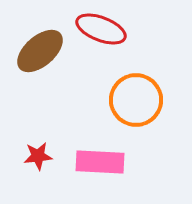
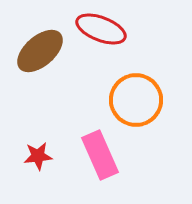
pink rectangle: moved 7 px up; rotated 63 degrees clockwise
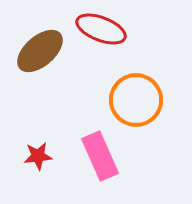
pink rectangle: moved 1 px down
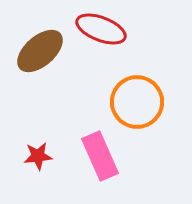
orange circle: moved 1 px right, 2 px down
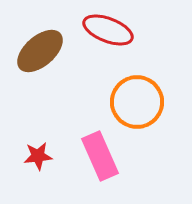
red ellipse: moved 7 px right, 1 px down
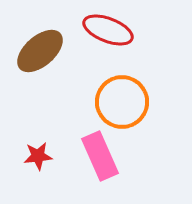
orange circle: moved 15 px left
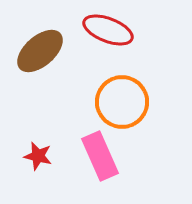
red star: rotated 20 degrees clockwise
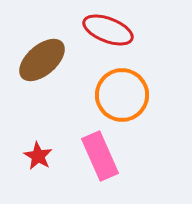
brown ellipse: moved 2 px right, 9 px down
orange circle: moved 7 px up
red star: rotated 16 degrees clockwise
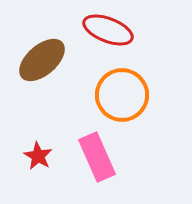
pink rectangle: moved 3 px left, 1 px down
